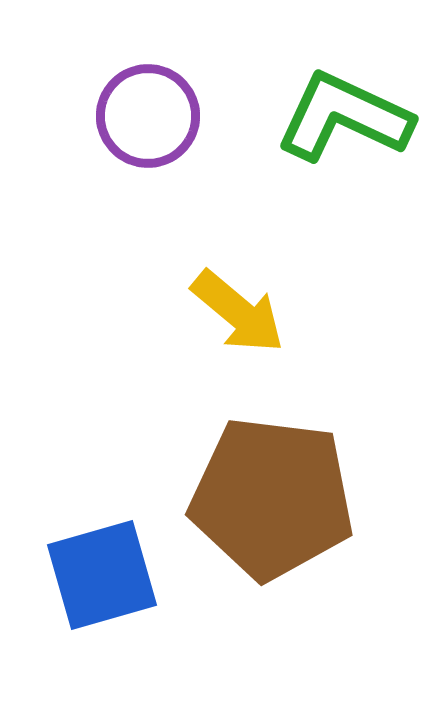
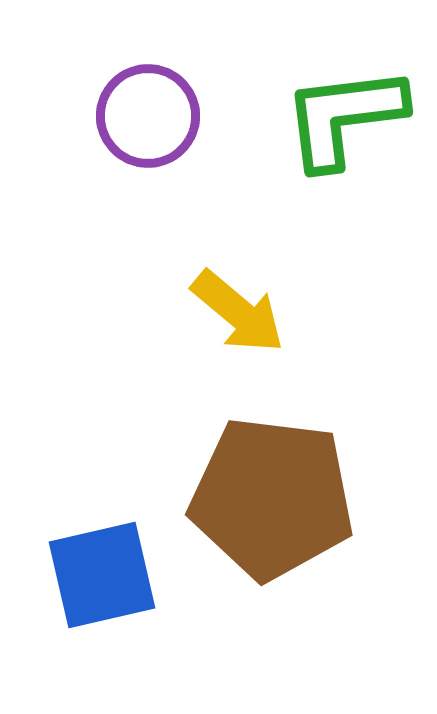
green L-shape: rotated 32 degrees counterclockwise
blue square: rotated 3 degrees clockwise
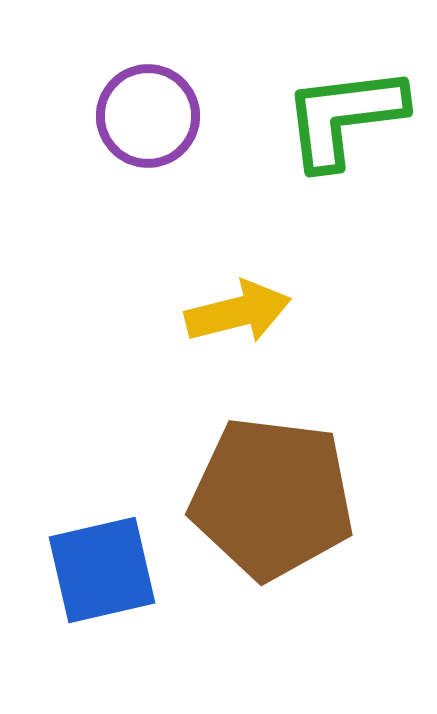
yellow arrow: rotated 54 degrees counterclockwise
blue square: moved 5 px up
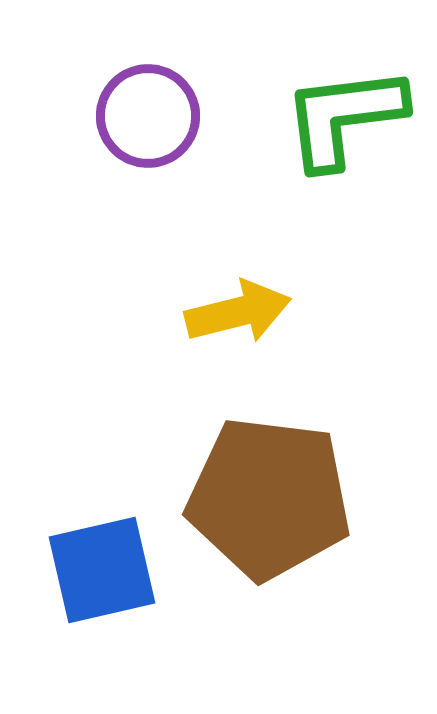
brown pentagon: moved 3 px left
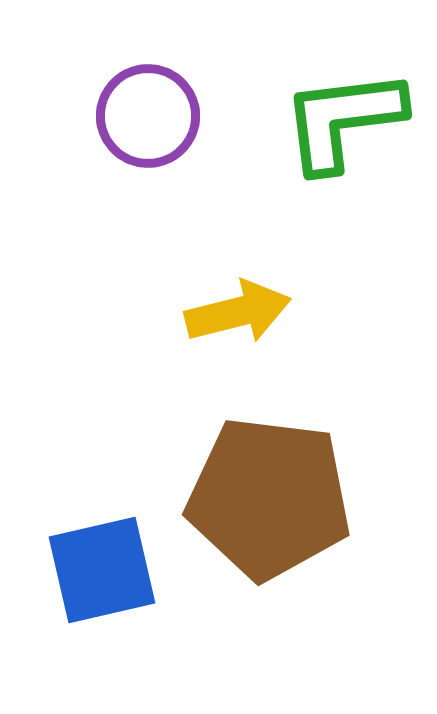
green L-shape: moved 1 px left, 3 px down
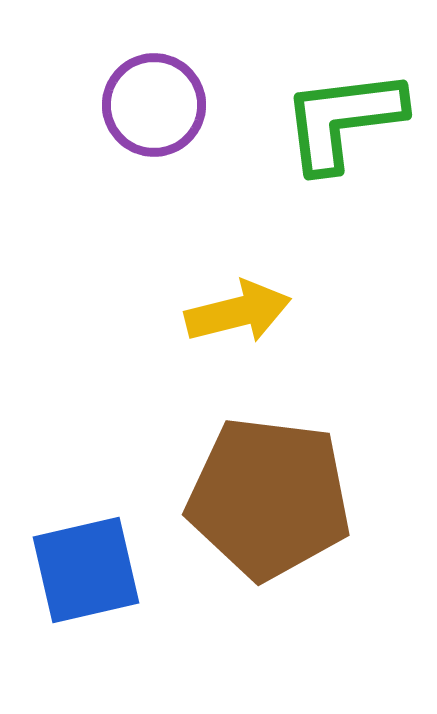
purple circle: moved 6 px right, 11 px up
blue square: moved 16 px left
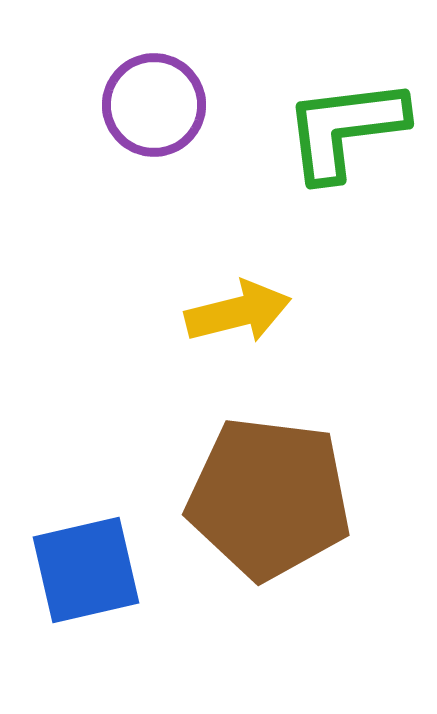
green L-shape: moved 2 px right, 9 px down
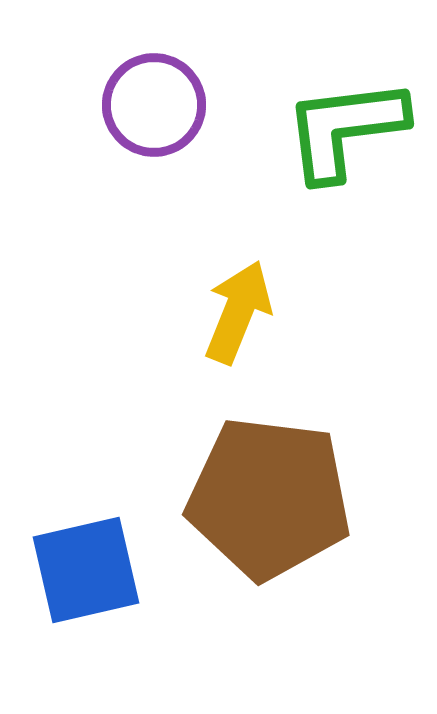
yellow arrow: rotated 54 degrees counterclockwise
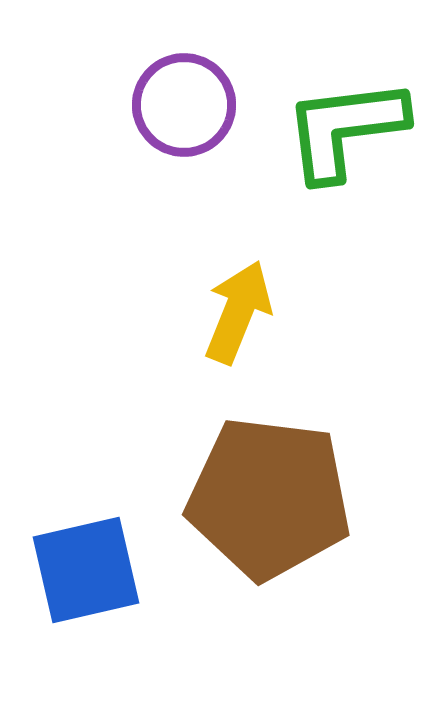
purple circle: moved 30 px right
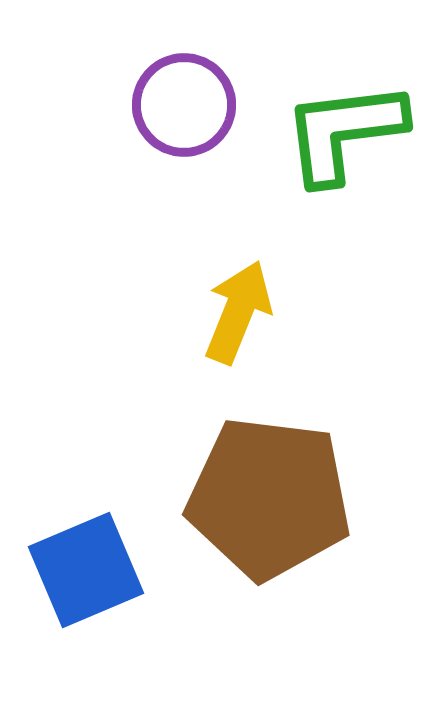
green L-shape: moved 1 px left, 3 px down
blue square: rotated 10 degrees counterclockwise
